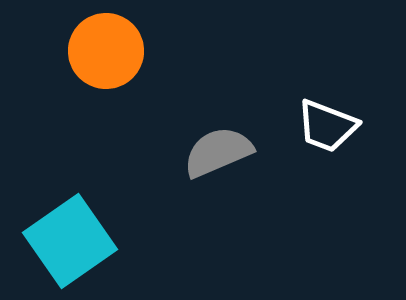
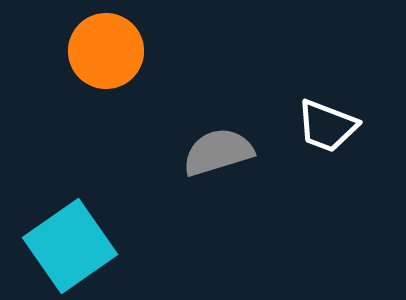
gray semicircle: rotated 6 degrees clockwise
cyan square: moved 5 px down
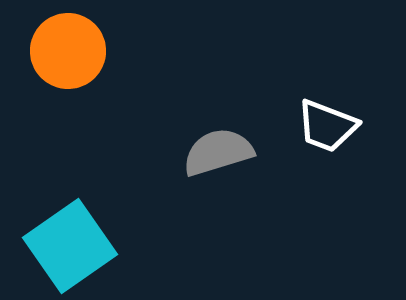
orange circle: moved 38 px left
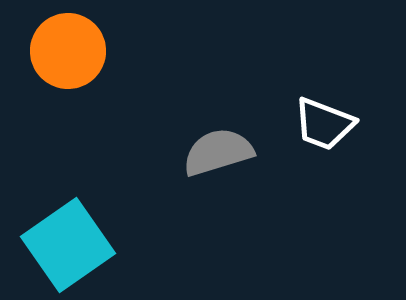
white trapezoid: moved 3 px left, 2 px up
cyan square: moved 2 px left, 1 px up
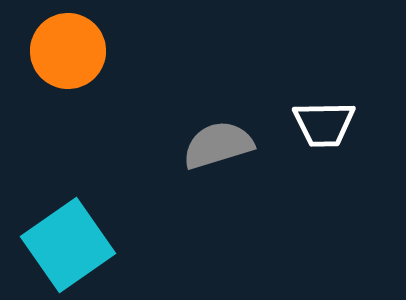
white trapezoid: rotated 22 degrees counterclockwise
gray semicircle: moved 7 px up
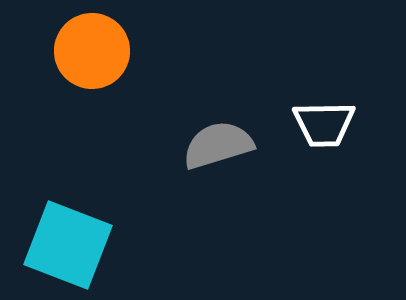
orange circle: moved 24 px right
cyan square: rotated 34 degrees counterclockwise
